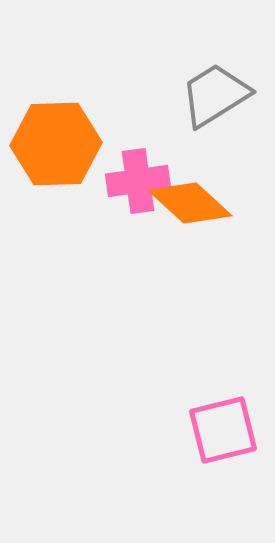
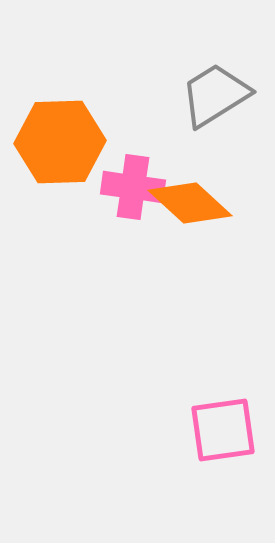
orange hexagon: moved 4 px right, 2 px up
pink cross: moved 5 px left, 6 px down; rotated 16 degrees clockwise
pink square: rotated 6 degrees clockwise
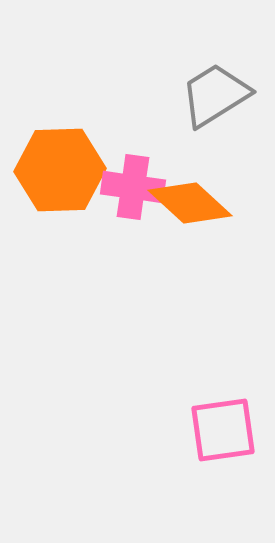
orange hexagon: moved 28 px down
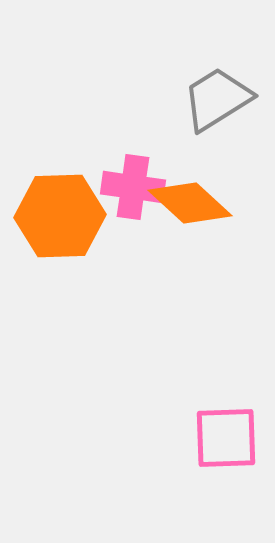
gray trapezoid: moved 2 px right, 4 px down
orange hexagon: moved 46 px down
pink square: moved 3 px right, 8 px down; rotated 6 degrees clockwise
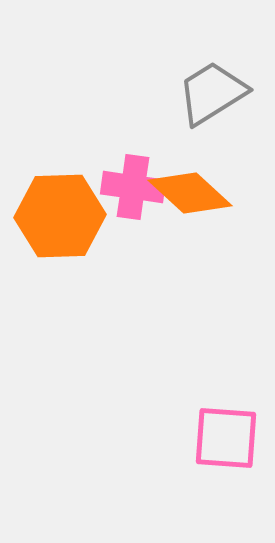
gray trapezoid: moved 5 px left, 6 px up
orange diamond: moved 10 px up
pink square: rotated 6 degrees clockwise
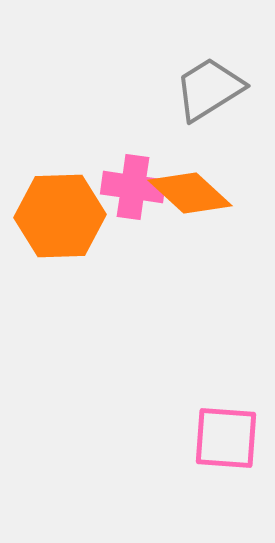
gray trapezoid: moved 3 px left, 4 px up
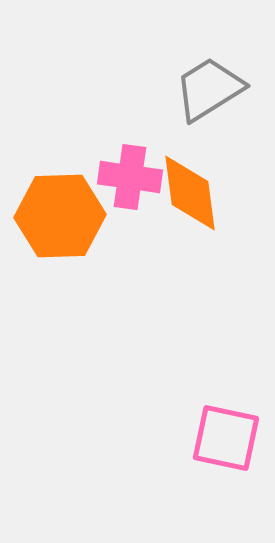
pink cross: moved 3 px left, 10 px up
orange diamond: rotated 40 degrees clockwise
pink square: rotated 8 degrees clockwise
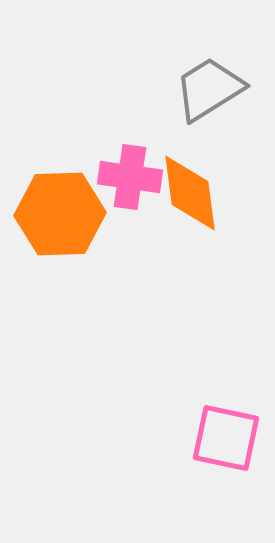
orange hexagon: moved 2 px up
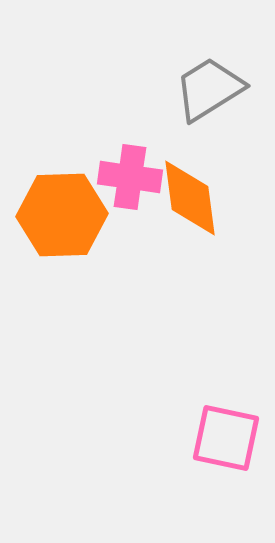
orange diamond: moved 5 px down
orange hexagon: moved 2 px right, 1 px down
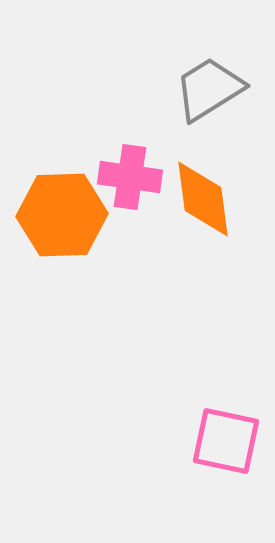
orange diamond: moved 13 px right, 1 px down
pink square: moved 3 px down
